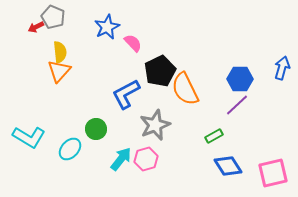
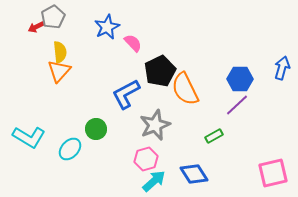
gray pentagon: rotated 20 degrees clockwise
cyan arrow: moved 33 px right, 22 px down; rotated 10 degrees clockwise
blue diamond: moved 34 px left, 8 px down
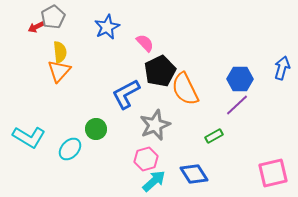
pink semicircle: moved 12 px right
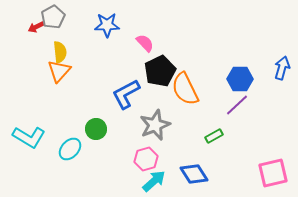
blue star: moved 2 px up; rotated 25 degrees clockwise
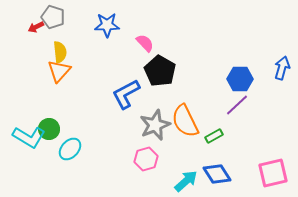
gray pentagon: rotated 25 degrees counterclockwise
black pentagon: rotated 16 degrees counterclockwise
orange semicircle: moved 32 px down
green circle: moved 47 px left
blue diamond: moved 23 px right
cyan arrow: moved 32 px right
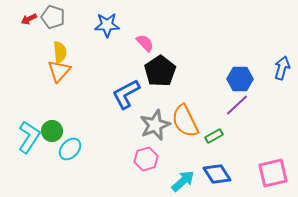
red arrow: moved 7 px left, 8 px up
black pentagon: rotated 8 degrees clockwise
green circle: moved 3 px right, 2 px down
cyan L-shape: rotated 88 degrees counterclockwise
cyan arrow: moved 3 px left
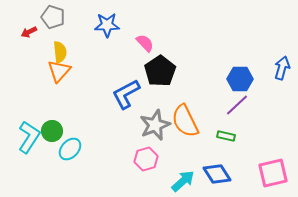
red arrow: moved 13 px down
green rectangle: moved 12 px right; rotated 42 degrees clockwise
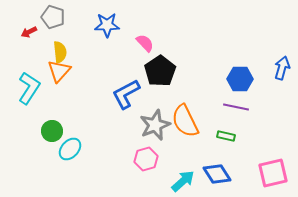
purple line: moved 1 px left, 2 px down; rotated 55 degrees clockwise
cyan L-shape: moved 49 px up
